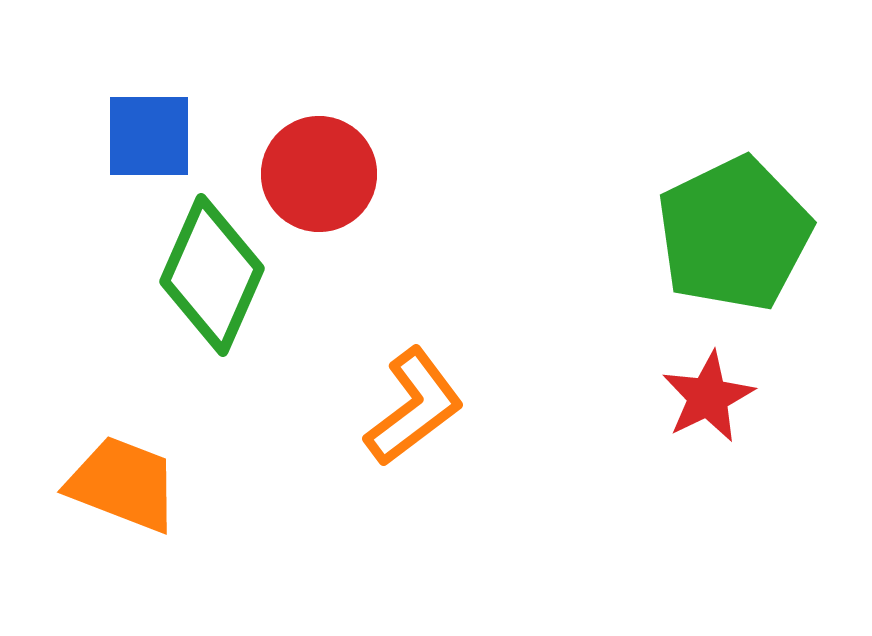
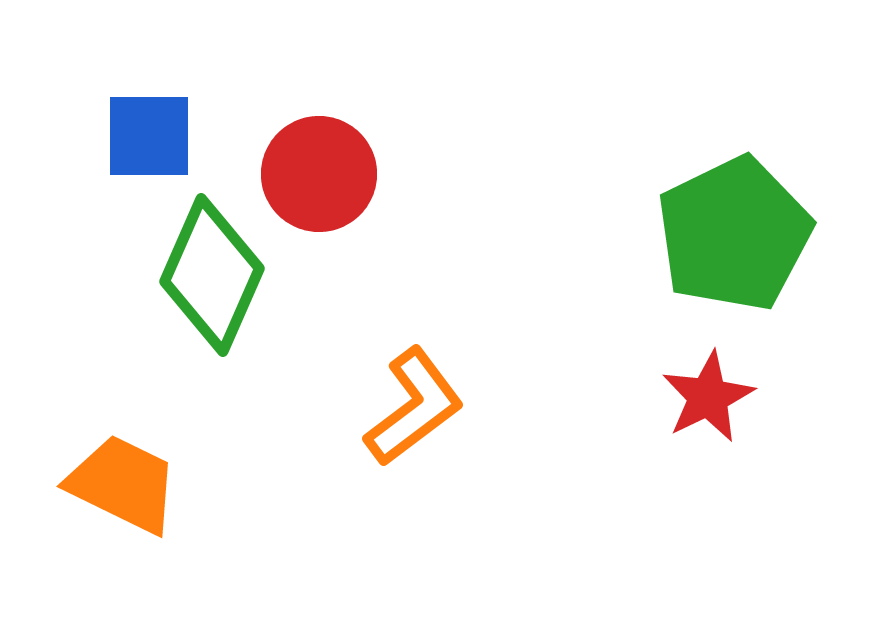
orange trapezoid: rotated 5 degrees clockwise
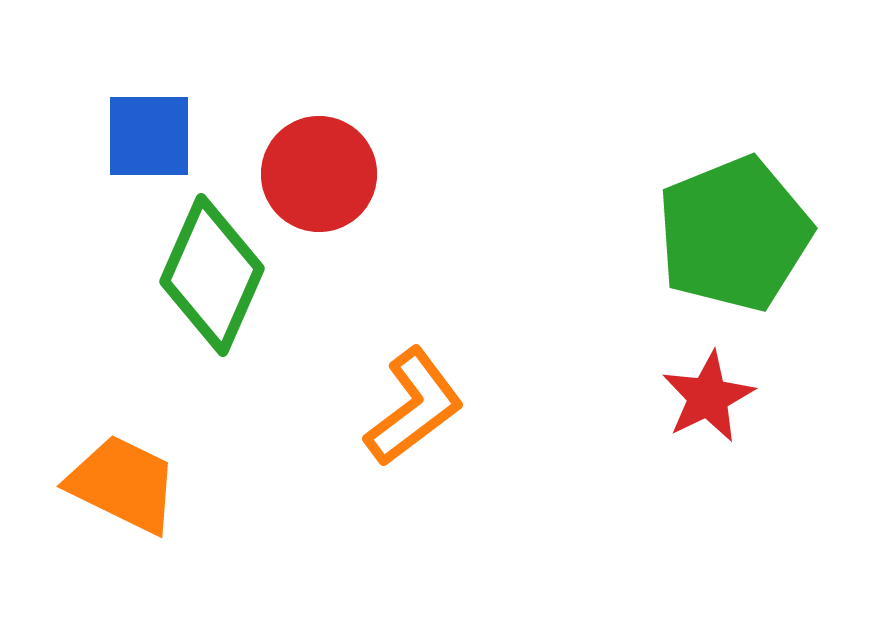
green pentagon: rotated 4 degrees clockwise
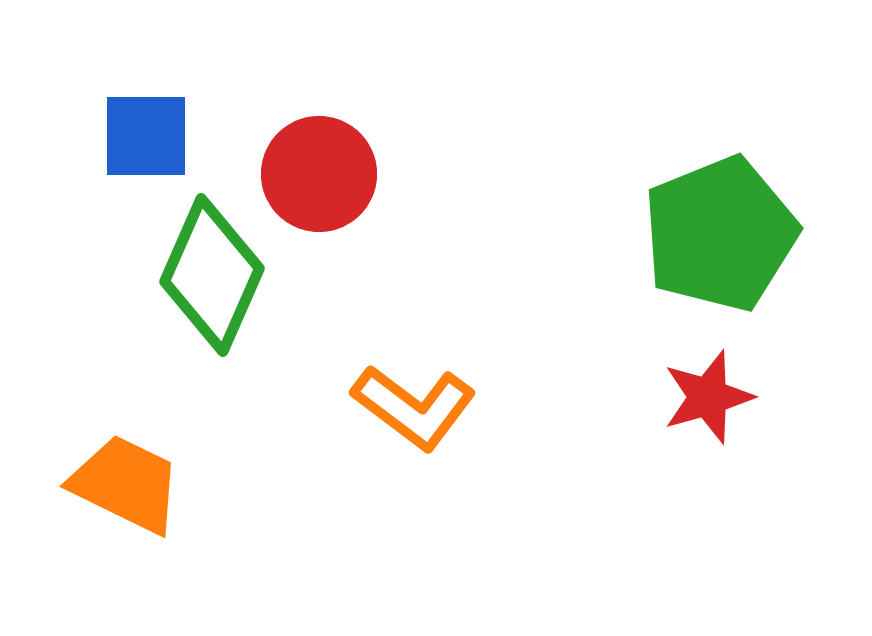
blue square: moved 3 px left
green pentagon: moved 14 px left
red star: rotated 10 degrees clockwise
orange L-shape: rotated 74 degrees clockwise
orange trapezoid: moved 3 px right
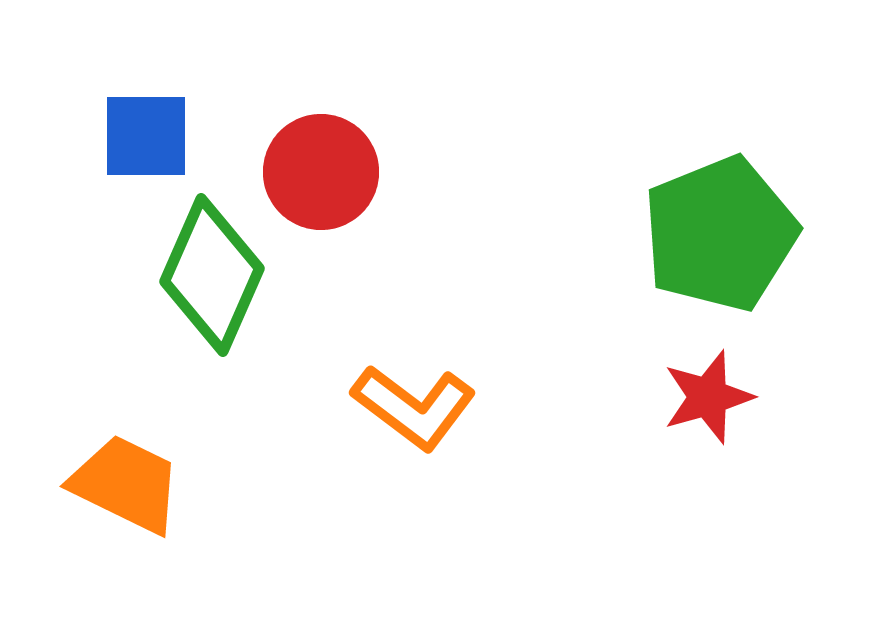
red circle: moved 2 px right, 2 px up
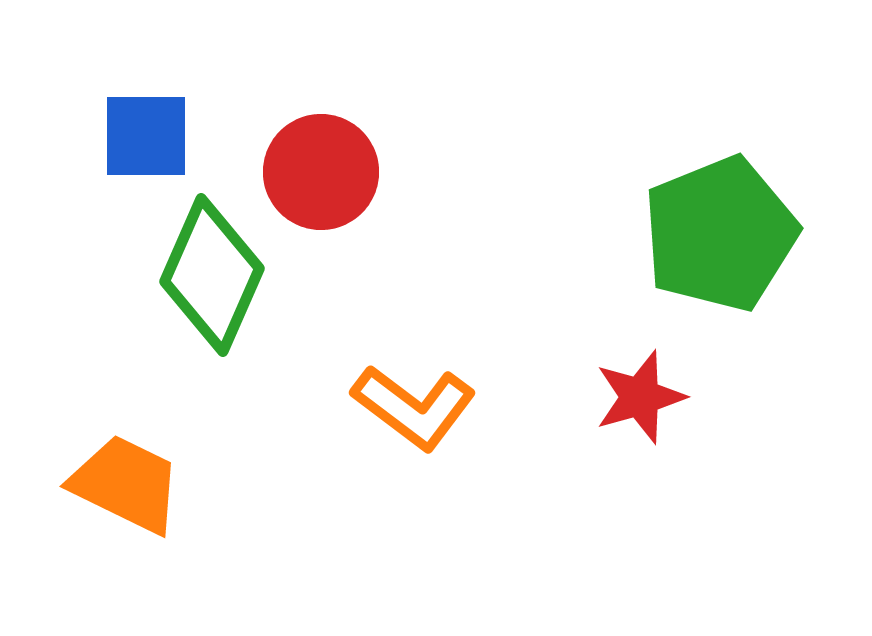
red star: moved 68 px left
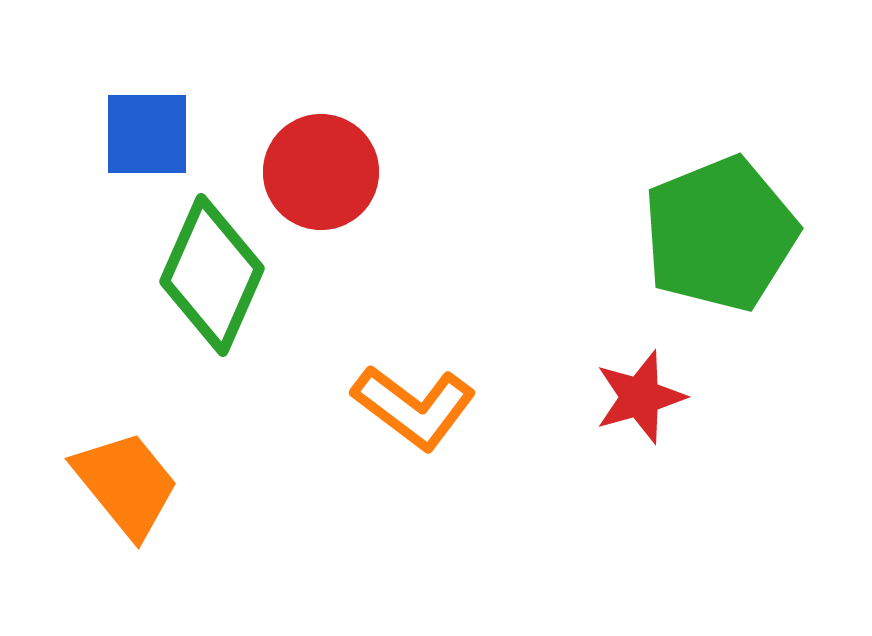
blue square: moved 1 px right, 2 px up
orange trapezoid: rotated 25 degrees clockwise
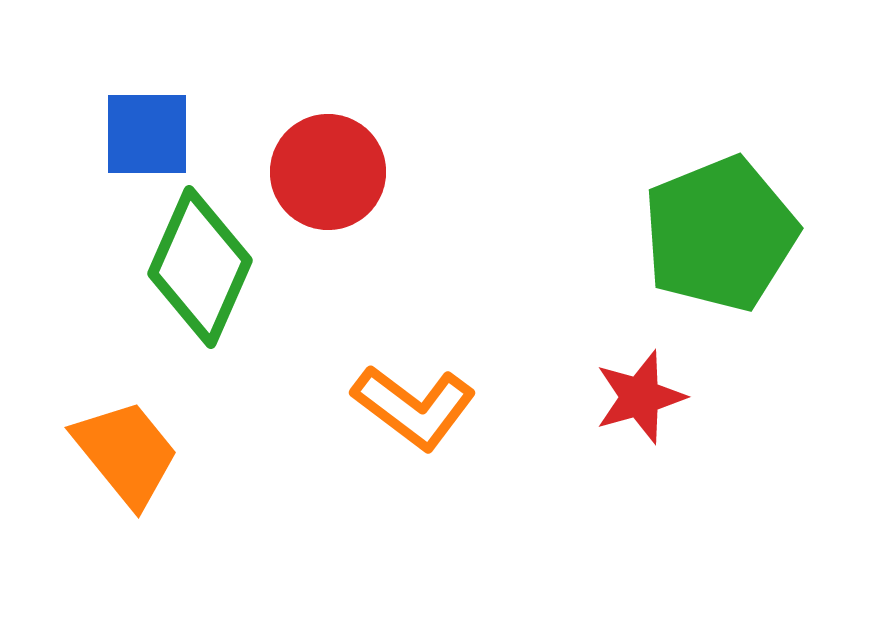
red circle: moved 7 px right
green diamond: moved 12 px left, 8 px up
orange trapezoid: moved 31 px up
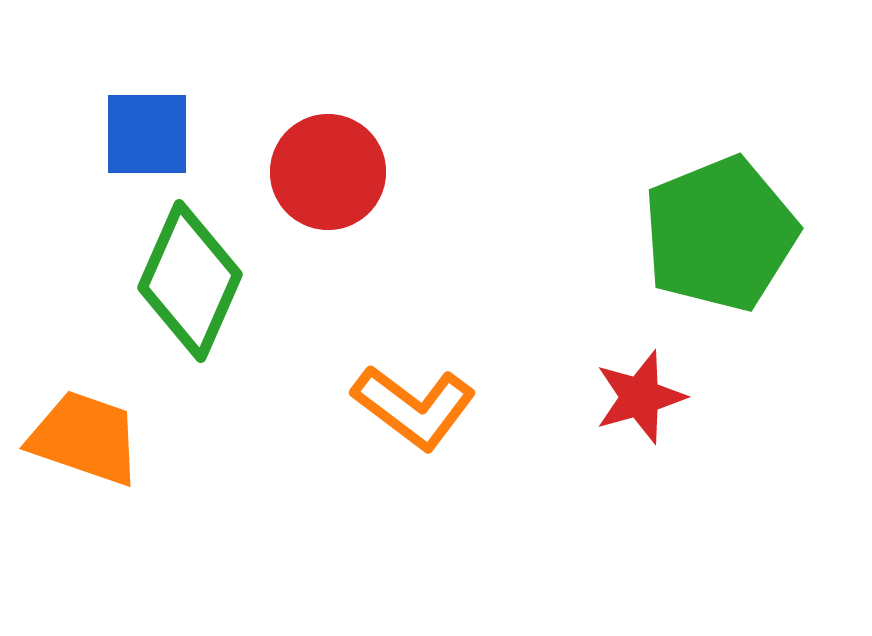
green diamond: moved 10 px left, 14 px down
orange trapezoid: moved 41 px left, 15 px up; rotated 32 degrees counterclockwise
